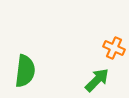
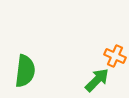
orange cross: moved 1 px right, 8 px down
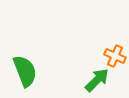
green semicircle: rotated 28 degrees counterclockwise
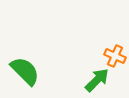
green semicircle: rotated 24 degrees counterclockwise
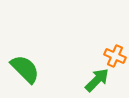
green semicircle: moved 2 px up
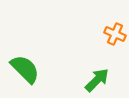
orange cross: moved 22 px up
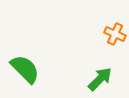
green arrow: moved 3 px right, 1 px up
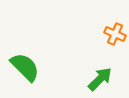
green semicircle: moved 2 px up
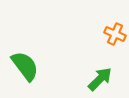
green semicircle: moved 1 px up; rotated 8 degrees clockwise
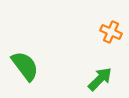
orange cross: moved 4 px left, 2 px up
